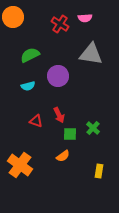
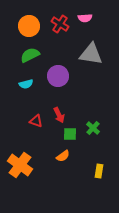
orange circle: moved 16 px right, 9 px down
cyan semicircle: moved 2 px left, 2 px up
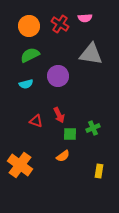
green cross: rotated 24 degrees clockwise
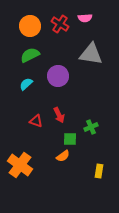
orange circle: moved 1 px right
cyan semicircle: rotated 152 degrees clockwise
green cross: moved 2 px left, 1 px up
green square: moved 5 px down
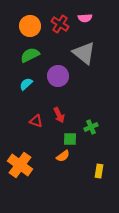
gray triangle: moved 7 px left, 1 px up; rotated 30 degrees clockwise
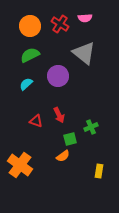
green square: rotated 16 degrees counterclockwise
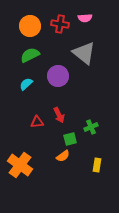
red cross: rotated 24 degrees counterclockwise
red triangle: moved 1 px right, 1 px down; rotated 24 degrees counterclockwise
yellow rectangle: moved 2 px left, 6 px up
